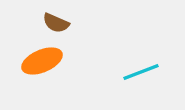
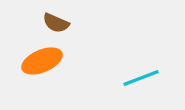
cyan line: moved 6 px down
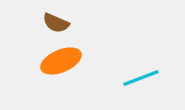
orange ellipse: moved 19 px right
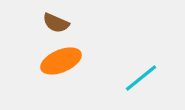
cyan line: rotated 18 degrees counterclockwise
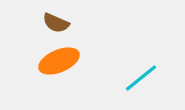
orange ellipse: moved 2 px left
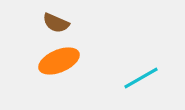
cyan line: rotated 9 degrees clockwise
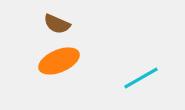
brown semicircle: moved 1 px right, 1 px down
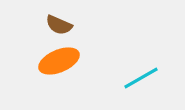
brown semicircle: moved 2 px right, 1 px down
